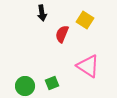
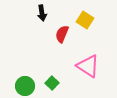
green square: rotated 24 degrees counterclockwise
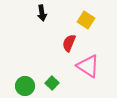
yellow square: moved 1 px right
red semicircle: moved 7 px right, 9 px down
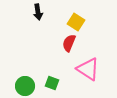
black arrow: moved 4 px left, 1 px up
yellow square: moved 10 px left, 2 px down
pink triangle: moved 3 px down
green square: rotated 24 degrees counterclockwise
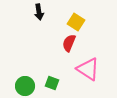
black arrow: moved 1 px right
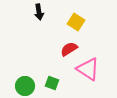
red semicircle: moved 6 px down; rotated 36 degrees clockwise
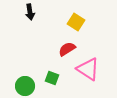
black arrow: moved 9 px left
red semicircle: moved 2 px left
green square: moved 5 px up
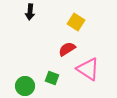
black arrow: rotated 14 degrees clockwise
